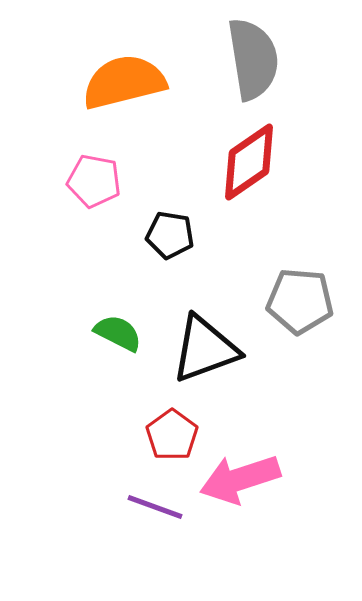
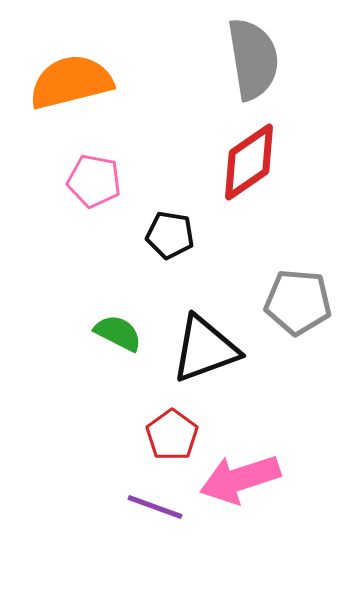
orange semicircle: moved 53 px left
gray pentagon: moved 2 px left, 1 px down
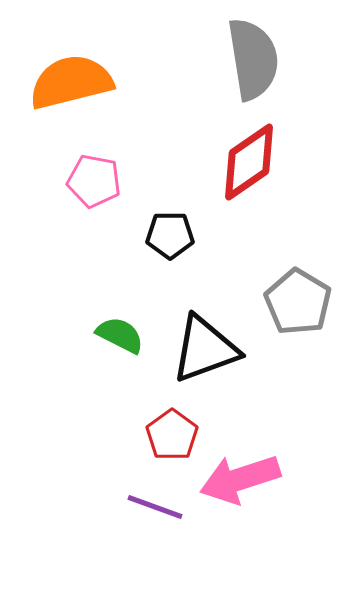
black pentagon: rotated 9 degrees counterclockwise
gray pentagon: rotated 26 degrees clockwise
green semicircle: moved 2 px right, 2 px down
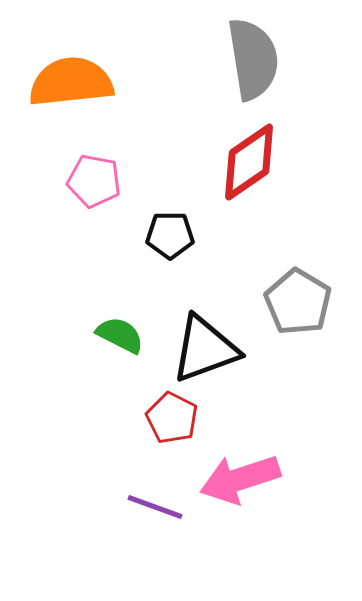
orange semicircle: rotated 8 degrees clockwise
red pentagon: moved 17 px up; rotated 9 degrees counterclockwise
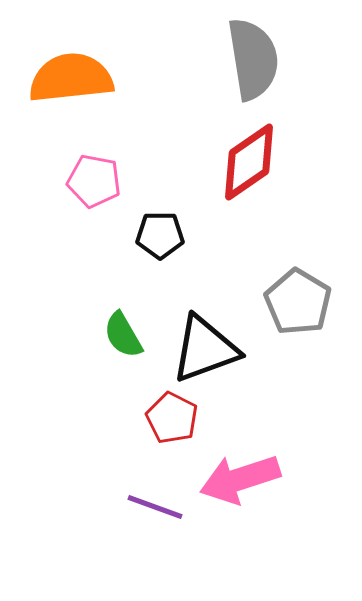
orange semicircle: moved 4 px up
black pentagon: moved 10 px left
green semicircle: moved 3 px right; rotated 147 degrees counterclockwise
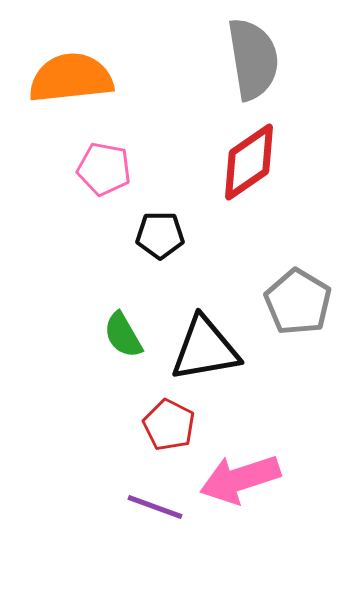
pink pentagon: moved 10 px right, 12 px up
black triangle: rotated 10 degrees clockwise
red pentagon: moved 3 px left, 7 px down
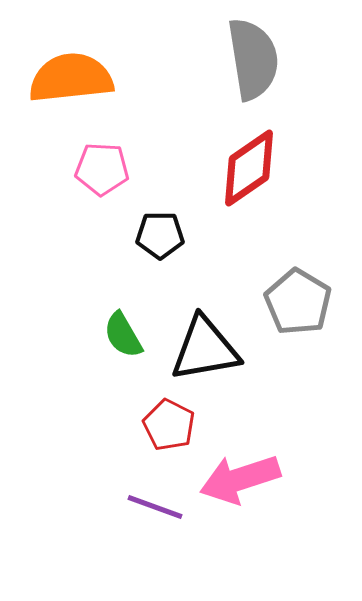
red diamond: moved 6 px down
pink pentagon: moved 2 px left; rotated 8 degrees counterclockwise
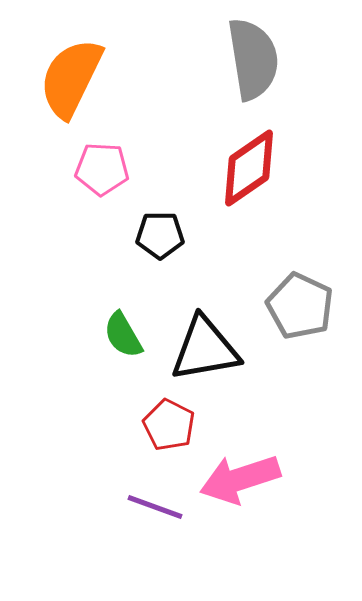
orange semicircle: rotated 58 degrees counterclockwise
gray pentagon: moved 2 px right, 4 px down; rotated 6 degrees counterclockwise
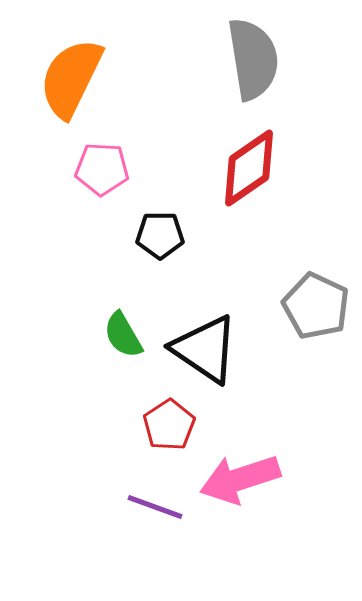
gray pentagon: moved 16 px right
black triangle: rotated 44 degrees clockwise
red pentagon: rotated 12 degrees clockwise
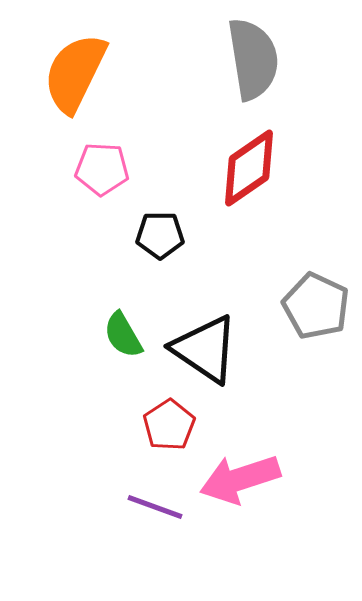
orange semicircle: moved 4 px right, 5 px up
